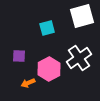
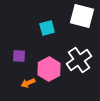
white square: rotated 30 degrees clockwise
white cross: moved 2 px down
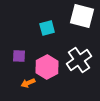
pink hexagon: moved 2 px left, 2 px up
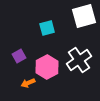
white square: moved 2 px right; rotated 30 degrees counterclockwise
purple square: rotated 32 degrees counterclockwise
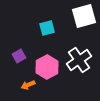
orange arrow: moved 2 px down
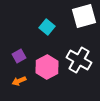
cyan square: moved 1 px up; rotated 35 degrees counterclockwise
white cross: rotated 25 degrees counterclockwise
orange arrow: moved 9 px left, 4 px up
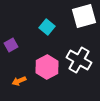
purple square: moved 8 px left, 11 px up
